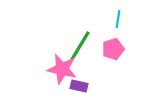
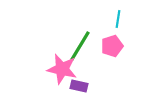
pink pentagon: moved 1 px left, 3 px up
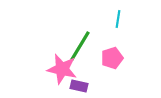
pink pentagon: moved 12 px down
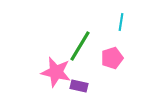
cyan line: moved 3 px right, 3 px down
pink star: moved 6 px left, 3 px down
